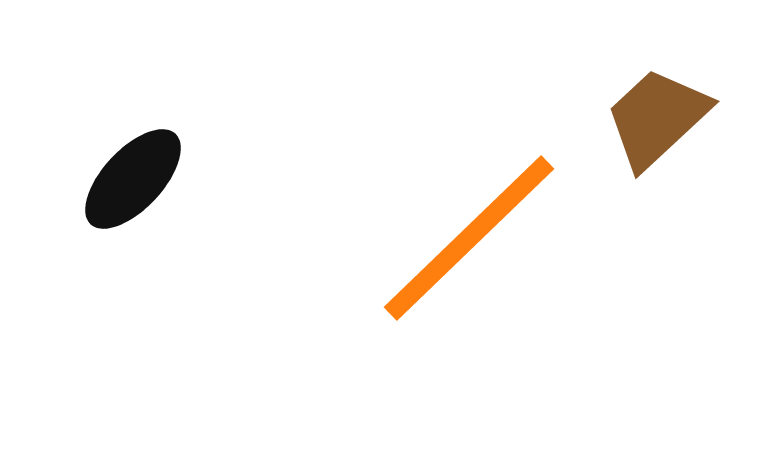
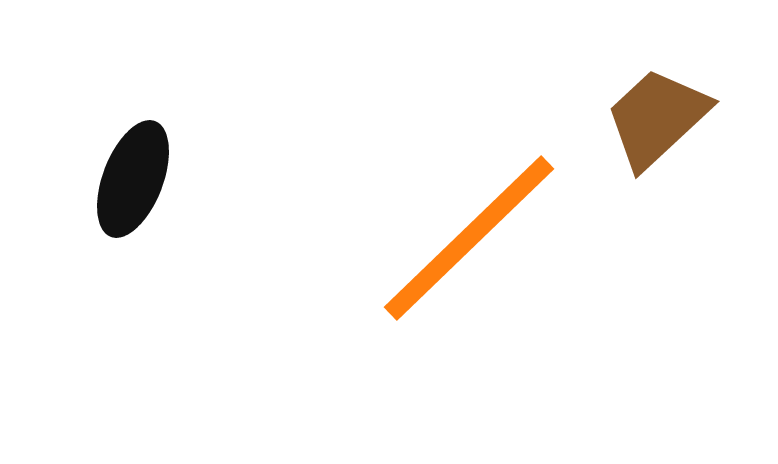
black ellipse: rotated 22 degrees counterclockwise
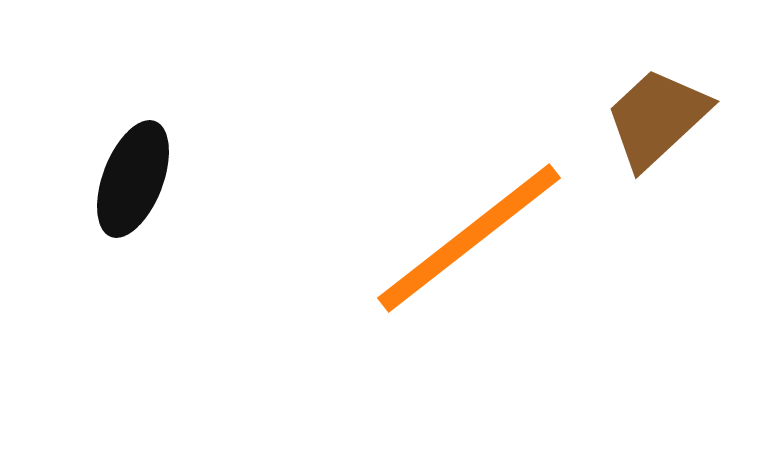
orange line: rotated 6 degrees clockwise
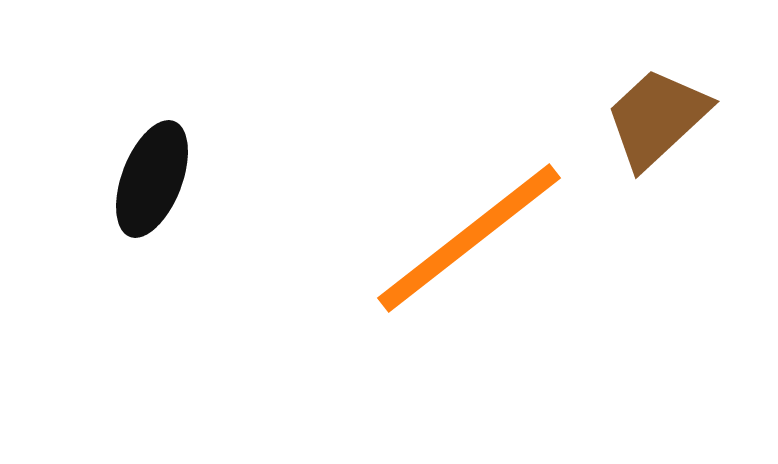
black ellipse: moved 19 px right
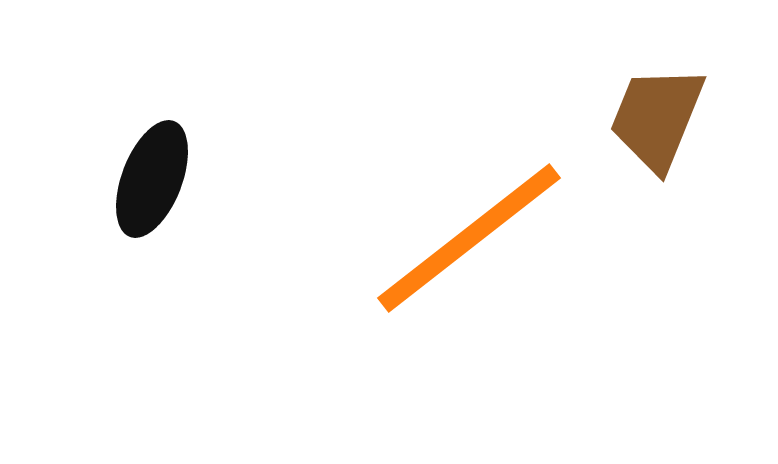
brown trapezoid: rotated 25 degrees counterclockwise
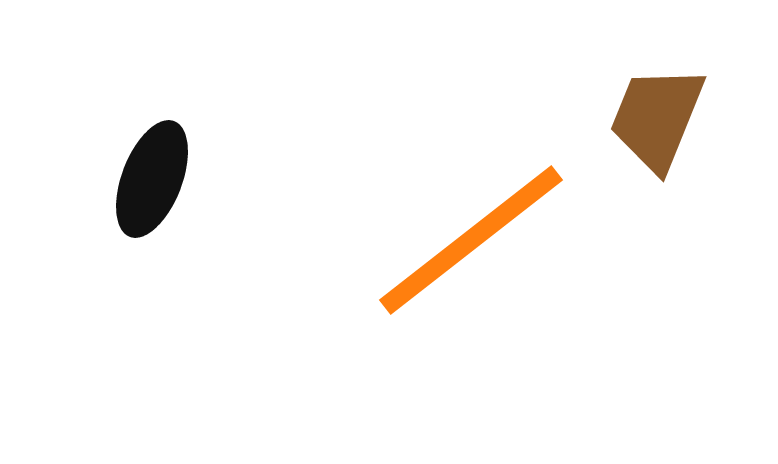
orange line: moved 2 px right, 2 px down
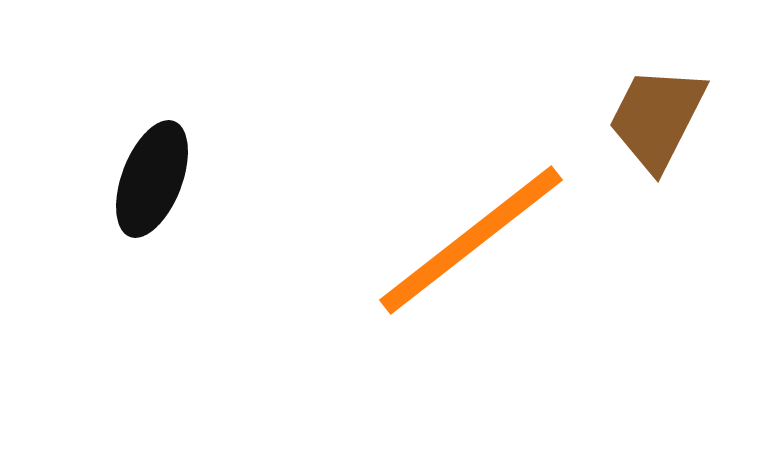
brown trapezoid: rotated 5 degrees clockwise
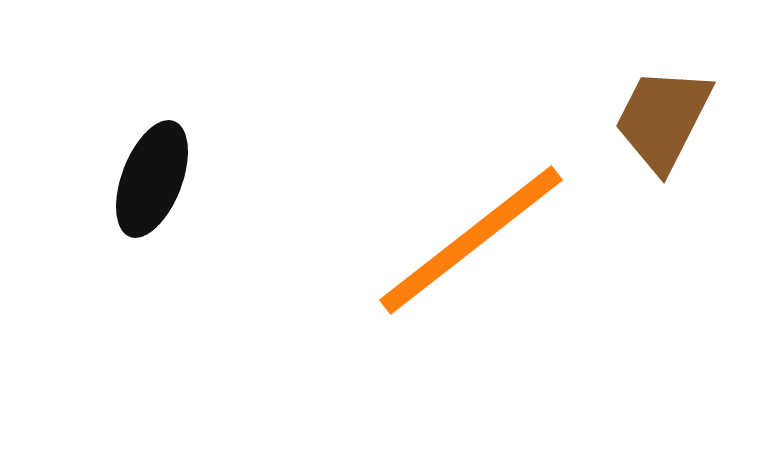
brown trapezoid: moved 6 px right, 1 px down
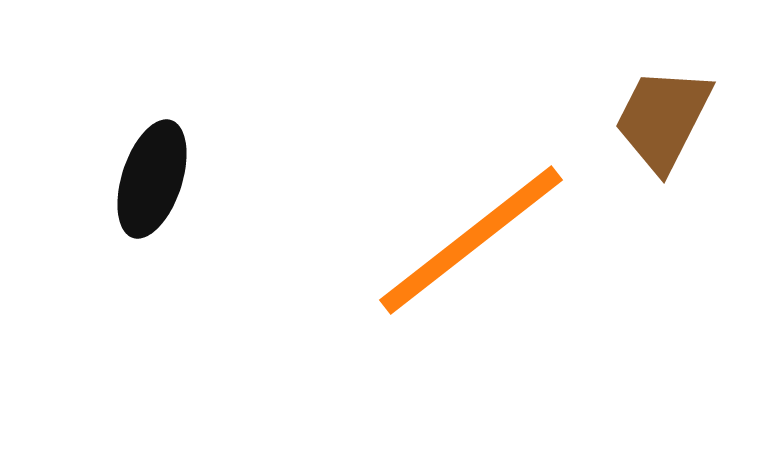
black ellipse: rotated 3 degrees counterclockwise
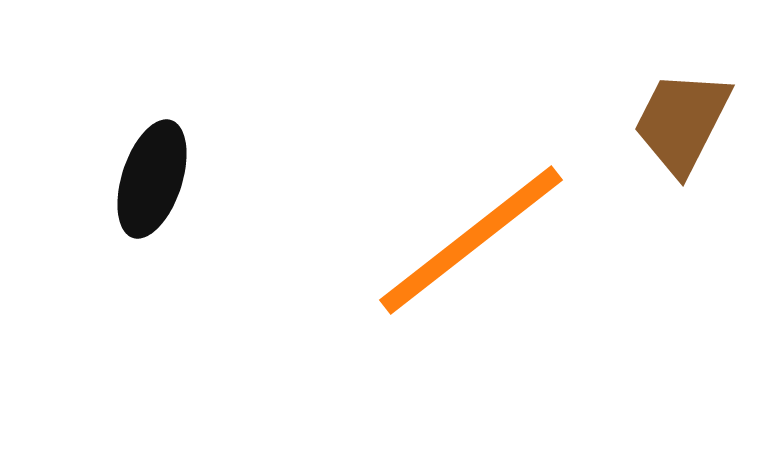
brown trapezoid: moved 19 px right, 3 px down
